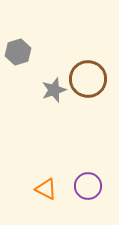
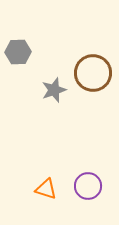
gray hexagon: rotated 15 degrees clockwise
brown circle: moved 5 px right, 6 px up
orange triangle: rotated 10 degrees counterclockwise
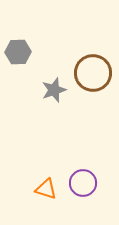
purple circle: moved 5 px left, 3 px up
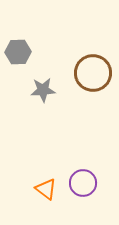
gray star: moved 11 px left; rotated 15 degrees clockwise
orange triangle: rotated 20 degrees clockwise
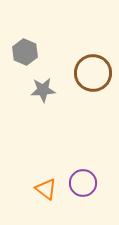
gray hexagon: moved 7 px right; rotated 25 degrees clockwise
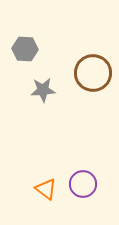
gray hexagon: moved 3 px up; rotated 20 degrees counterclockwise
purple circle: moved 1 px down
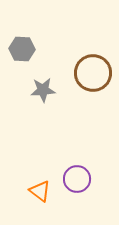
gray hexagon: moved 3 px left
purple circle: moved 6 px left, 5 px up
orange triangle: moved 6 px left, 2 px down
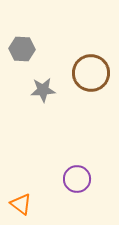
brown circle: moved 2 px left
orange triangle: moved 19 px left, 13 px down
